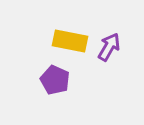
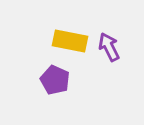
purple arrow: rotated 56 degrees counterclockwise
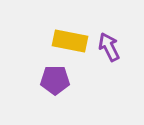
purple pentagon: rotated 24 degrees counterclockwise
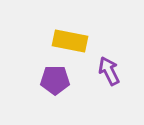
purple arrow: moved 24 px down
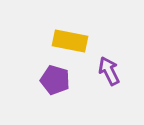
purple pentagon: rotated 16 degrees clockwise
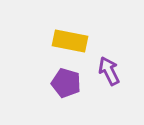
purple pentagon: moved 11 px right, 3 px down
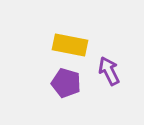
yellow rectangle: moved 4 px down
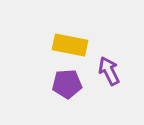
purple pentagon: moved 1 px right, 1 px down; rotated 20 degrees counterclockwise
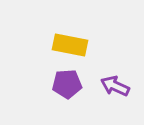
purple arrow: moved 6 px right, 15 px down; rotated 40 degrees counterclockwise
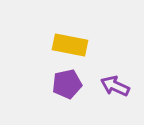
purple pentagon: rotated 8 degrees counterclockwise
